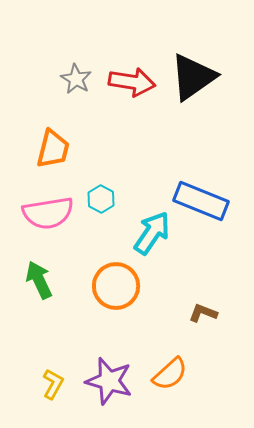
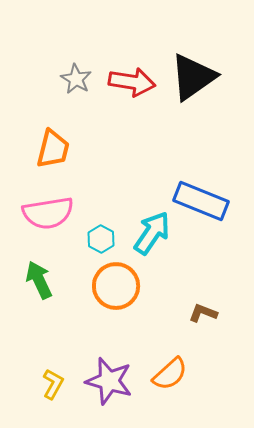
cyan hexagon: moved 40 px down
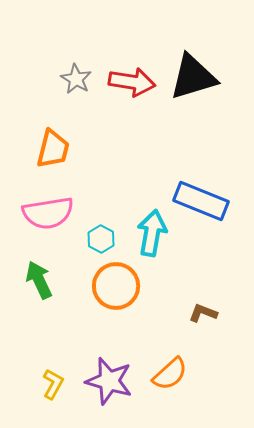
black triangle: rotated 18 degrees clockwise
cyan arrow: rotated 24 degrees counterclockwise
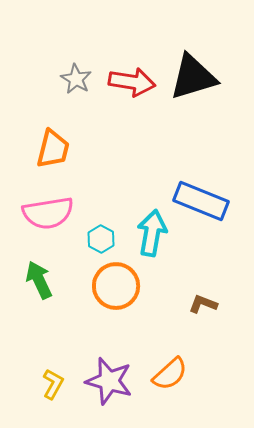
brown L-shape: moved 9 px up
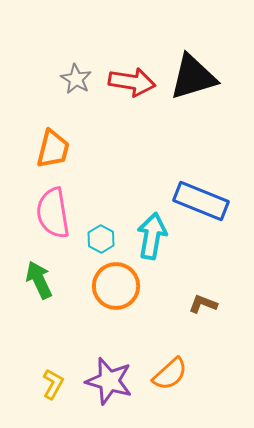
pink semicircle: moved 5 px right; rotated 90 degrees clockwise
cyan arrow: moved 3 px down
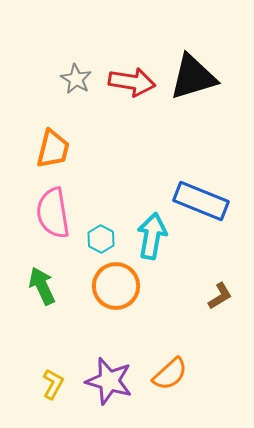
green arrow: moved 3 px right, 6 px down
brown L-shape: moved 17 px right, 8 px up; rotated 128 degrees clockwise
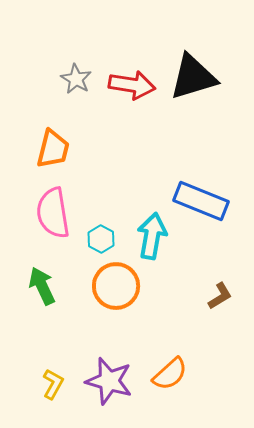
red arrow: moved 3 px down
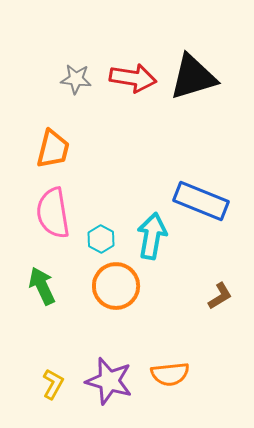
gray star: rotated 24 degrees counterclockwise
red arrow: moved 1 px right, 7 px up
orange semicircle: rotated 36 degrees clockwise
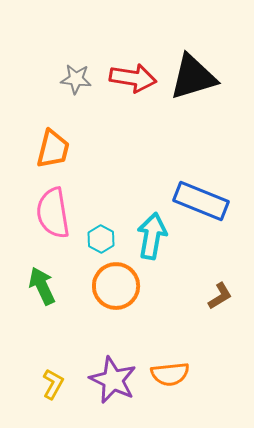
purple star: moved 4 px right, 1 px up; rotated 9 degrees clockwise
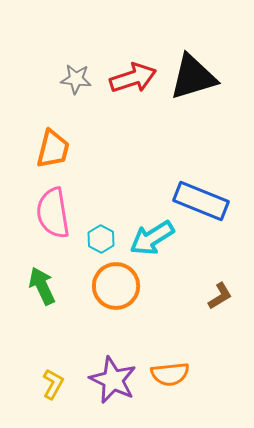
red arrow: rotated 27 degrees counterclockwise
cyan arrow: moved 2 px down; rotated 132 degrees counterclockwise
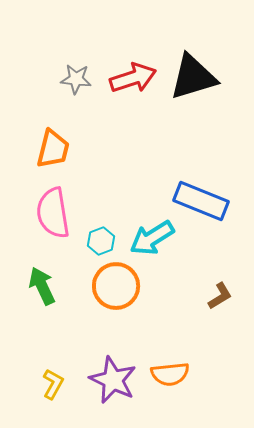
cyan hexagon: moved 2 px down; rotated 12 degrees clockwise
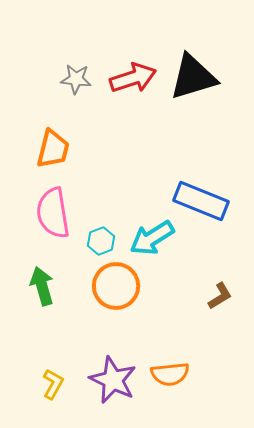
green arrow: rotated 9 degrees clockwise
